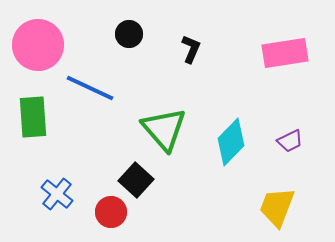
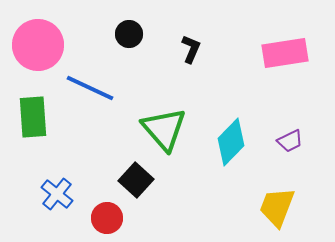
red circle: moved 4 px left, 6 px down
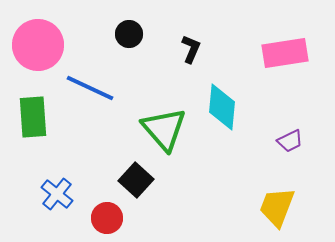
cyan diamond: moved 9 px left, 35 px up; rotated 39 degrees counterclockwise
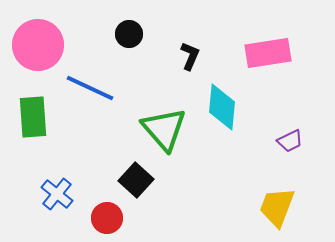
black L-shape: moved 1 px left, 7 px down
pink rectangle: moved 17 px left
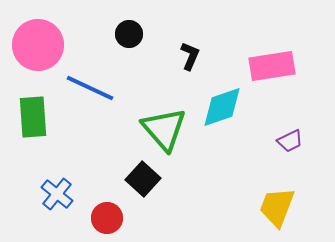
pink rectangle: moved 4 px right, 13 px down
cyan diamond: rotated 66 degrees clockwise
black square: moved 7 px right, 1 px up
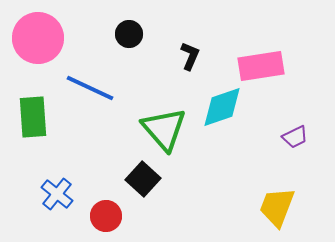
pink circle: moved 7 px up
pink rectangle: moved 11 px left
purple trapezoid: moved 5 px right, 4 px up
red circle: moved 1 px left, 2 px up
